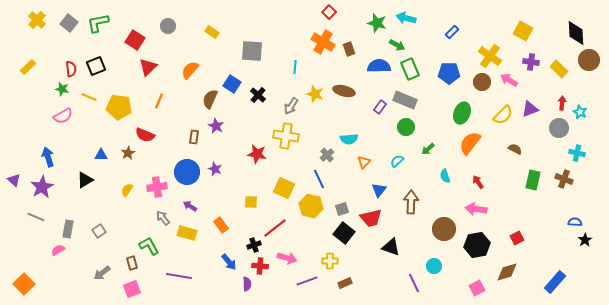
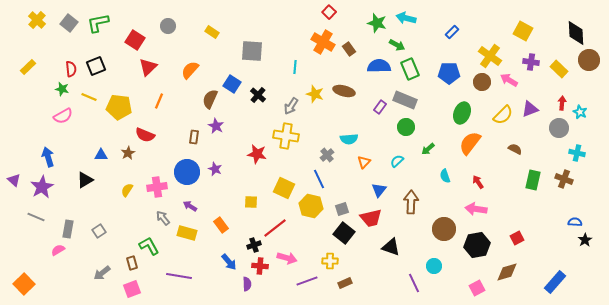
brown rectangle at (349, 49): rotated 16 degrees counterclockwise
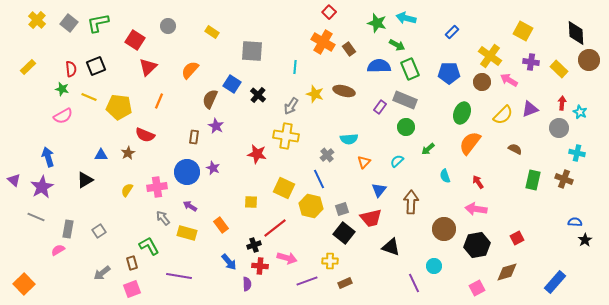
purple star at (215, 169): moved 2 px left, 1 px up
